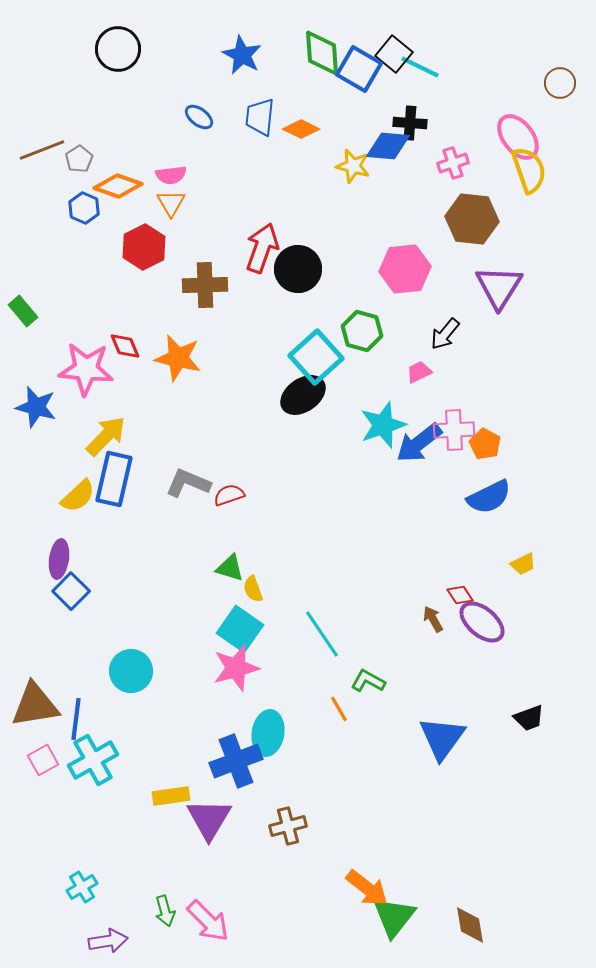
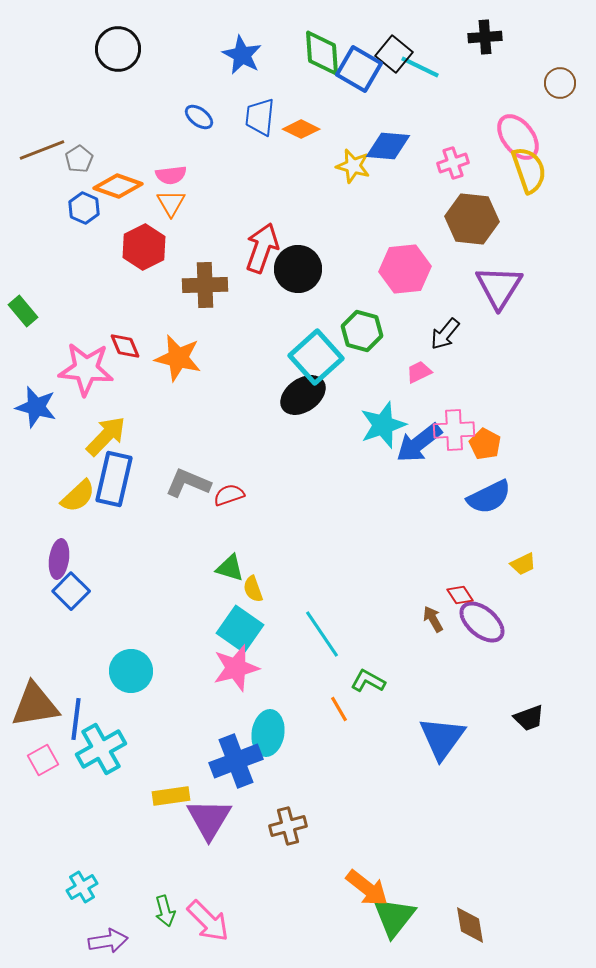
black cross at (410, 123): moved 75 px right, 86 px up; rotated 8 degrees counterclockwise
cyan cross at (93, 760): moved 8 px right, 11 px up
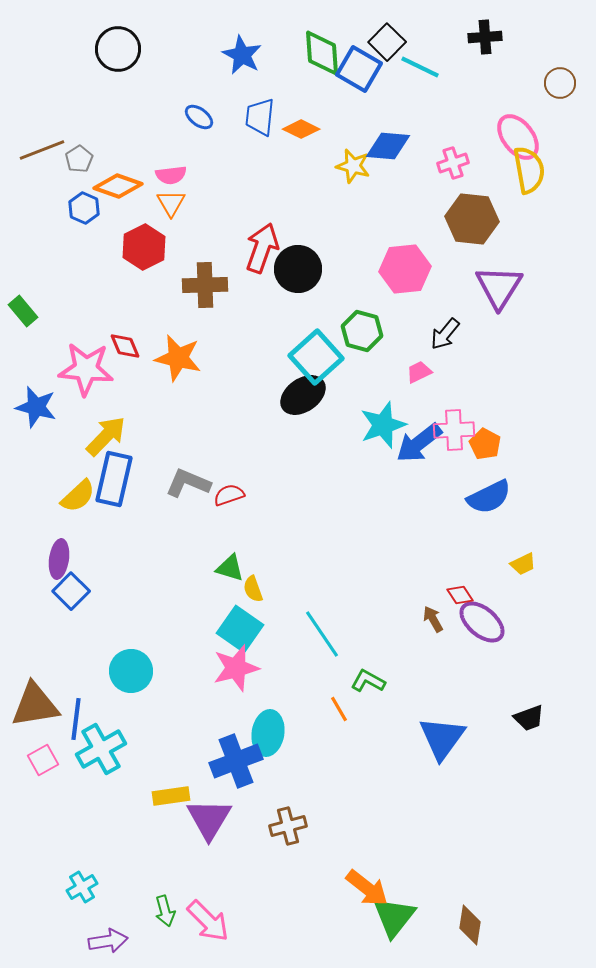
black square at (394, 54): moved 7 px left, 12 px up; rotated 6 degrees clockwise
yellow semicircle at (529, 170): rotated 9 degrees clockwise
brown diamond at (470, 925): rotated 18 degrees clockwise
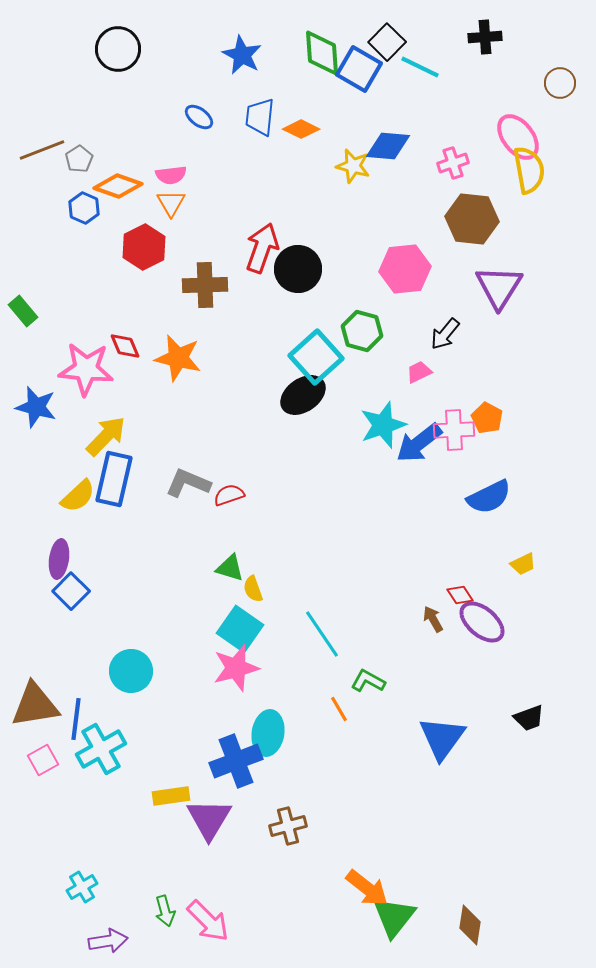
orange pentagon at (485, 444): moved 2 px right, 26 px up
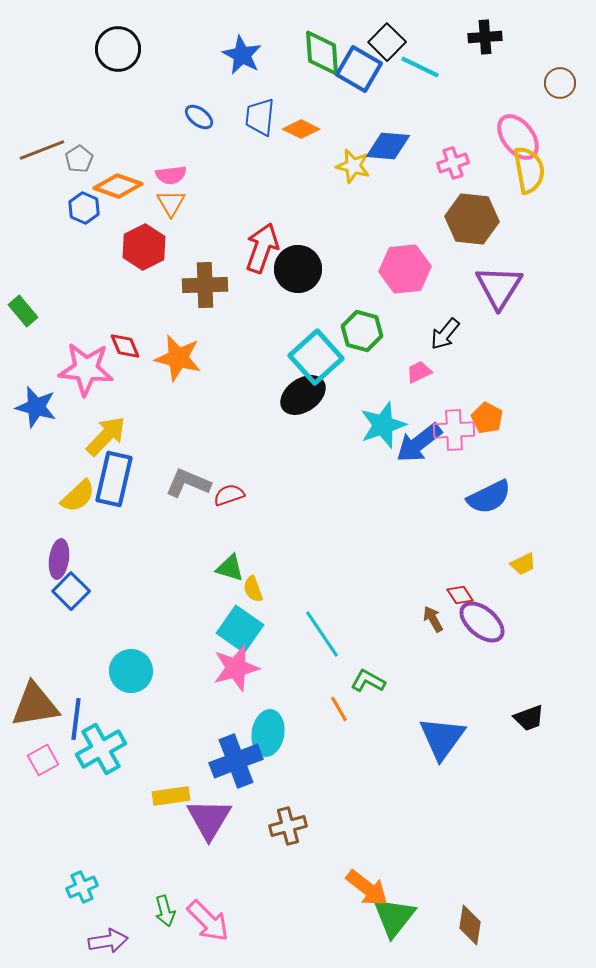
cyan cross at (82, 887): rotated 8 degrees clockwise
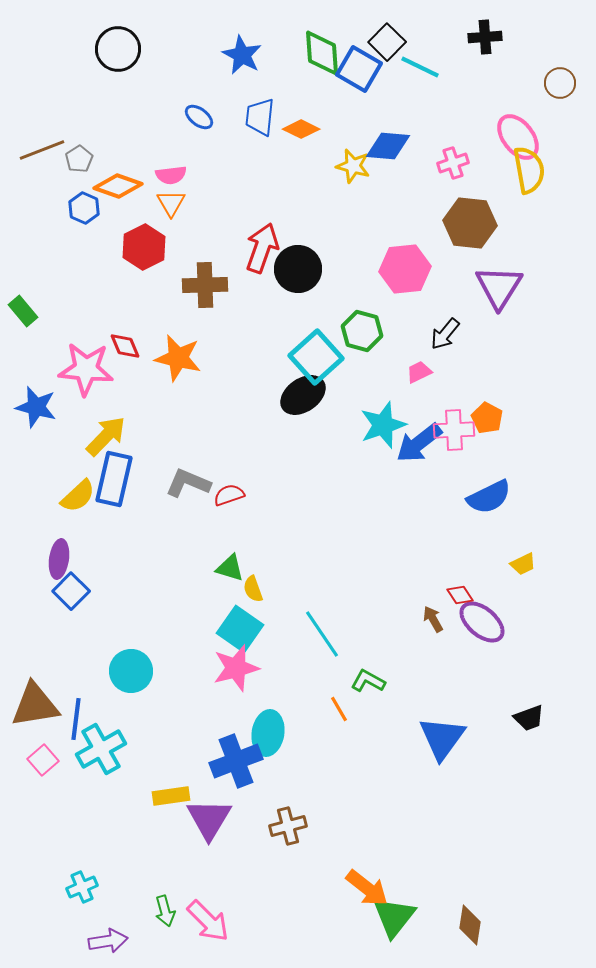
brown hexagon at (472, 219): moved 2 px left, 4 px down
pink square at (43, 760): rotated 12 degrees counterclockwise
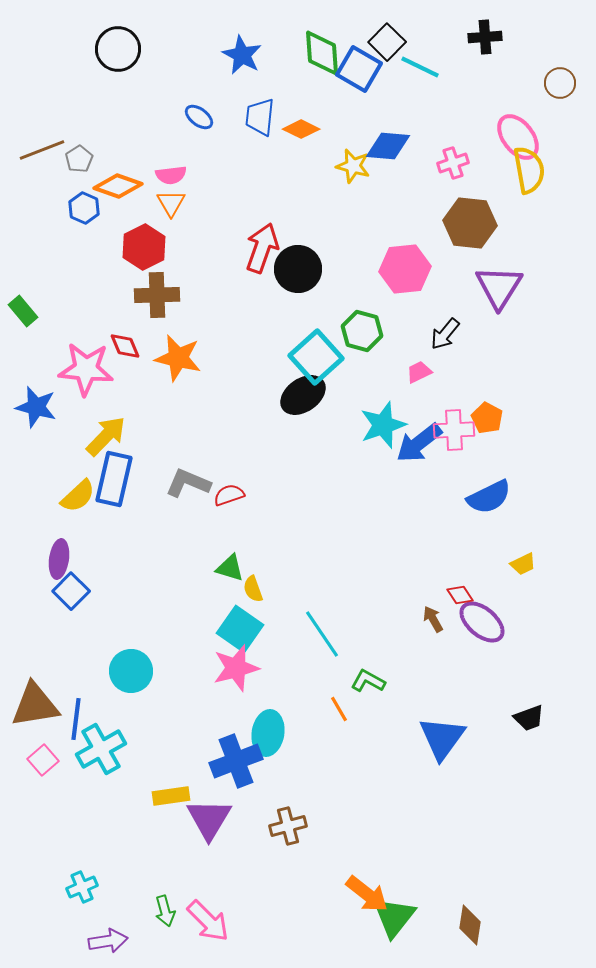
brown cross at (205, 285): moved 48 px left, 10 px down
orange arrow at (367, 888): moved 6 px down
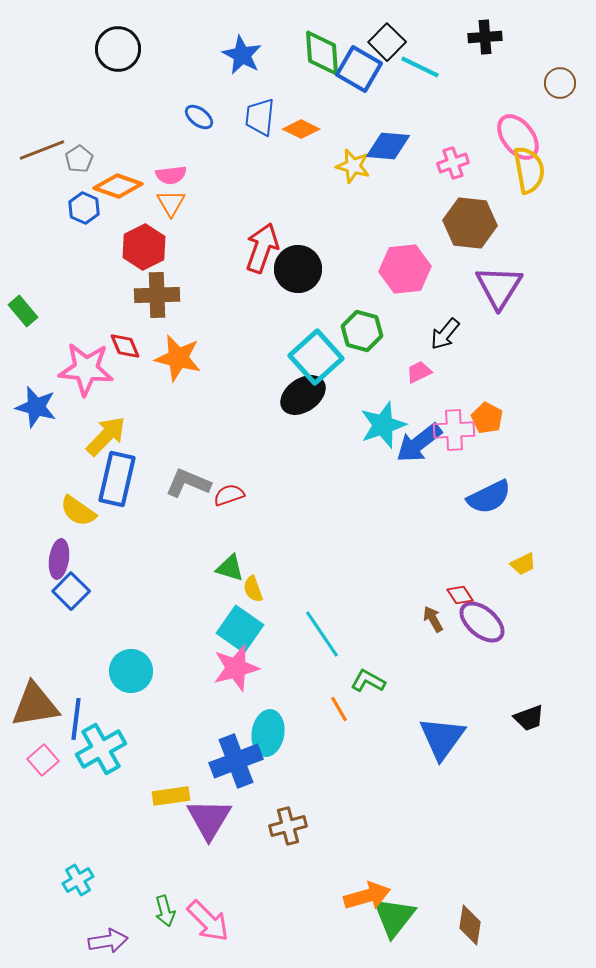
blue rectangle at (114, 479): moved 3 px right
yellow semicircle at (78, 496): moved 15 px down; rotated 78 degrees clockwise
cyan cross at (82, 887): moved 4 px left, 7 px up; rotated 8 degrees counterclockwise
orange arrow at (367, 894): moved 2 px down; rotated 54 degrees counterclockwise
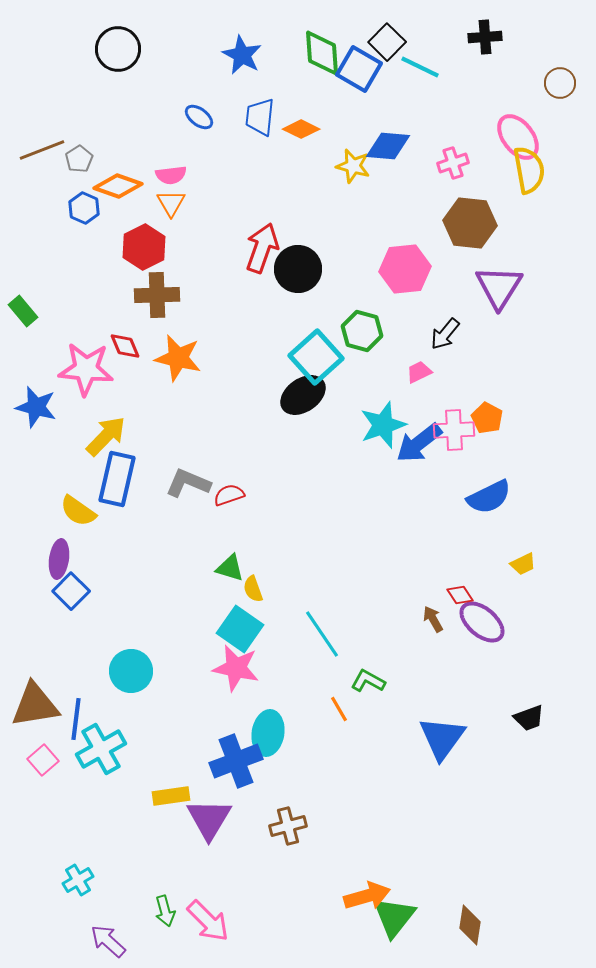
pink star at (236, 668): rotated 27 degrees clockwise
purple arrow at (108, 941): rotated 129 degrees counterclockwise
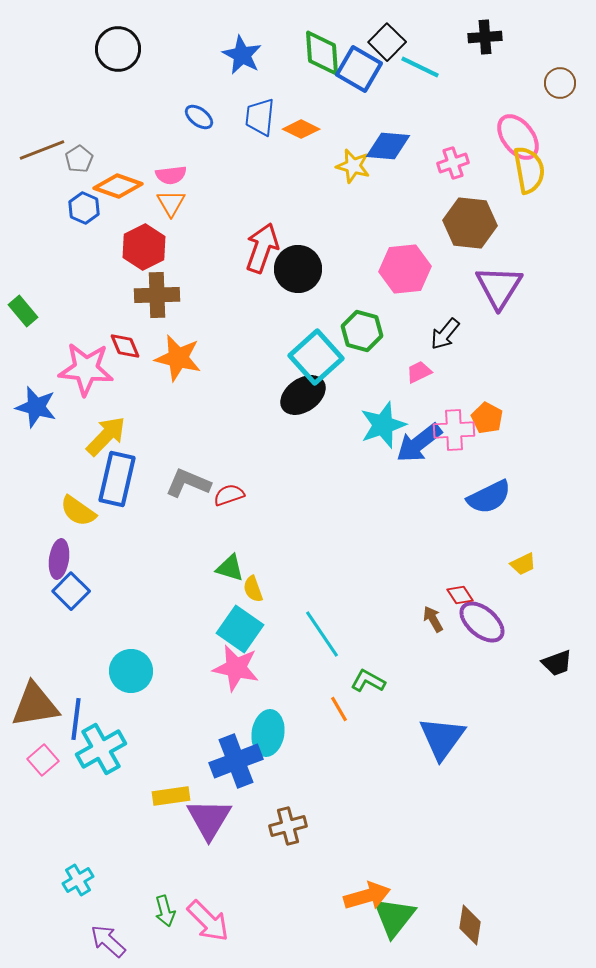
black trapezoid at (529, 718): moved 28 px right, 55 px up
